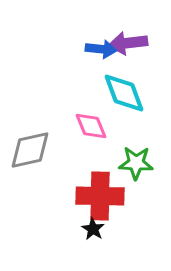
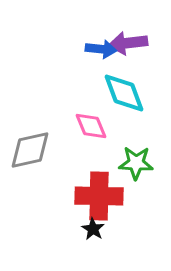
red cross: moved 1 px left
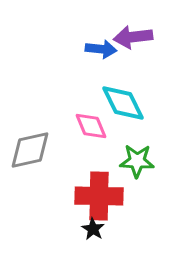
purple arrow: moved 5 px right, 6 px up
cyan diamond: moved 1 px left, 10 px down; rotated 6 degrees counterclockwise
green star: moved 1 px right, 2 px up
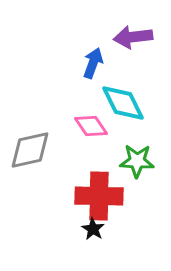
blue arrow: moved 8 px left, 14 px down; rotated 76 degrees counterclockwise
pink diamond: rotated 12 degrees counterclockwise
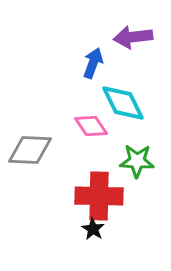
gray diamond: rotated 15 degrees clockwise
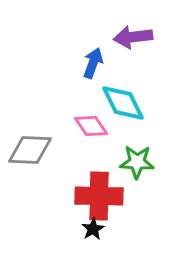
green star: moved 1 px down
black star: rotated 10 degrees clockwise
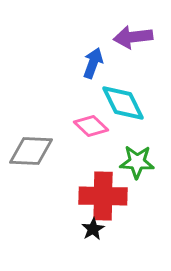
pink diamond: rotated 12 degrees counterclockwise
gray diamond: moved 1 px right, 1 px down
red cross: moved 4 px right
